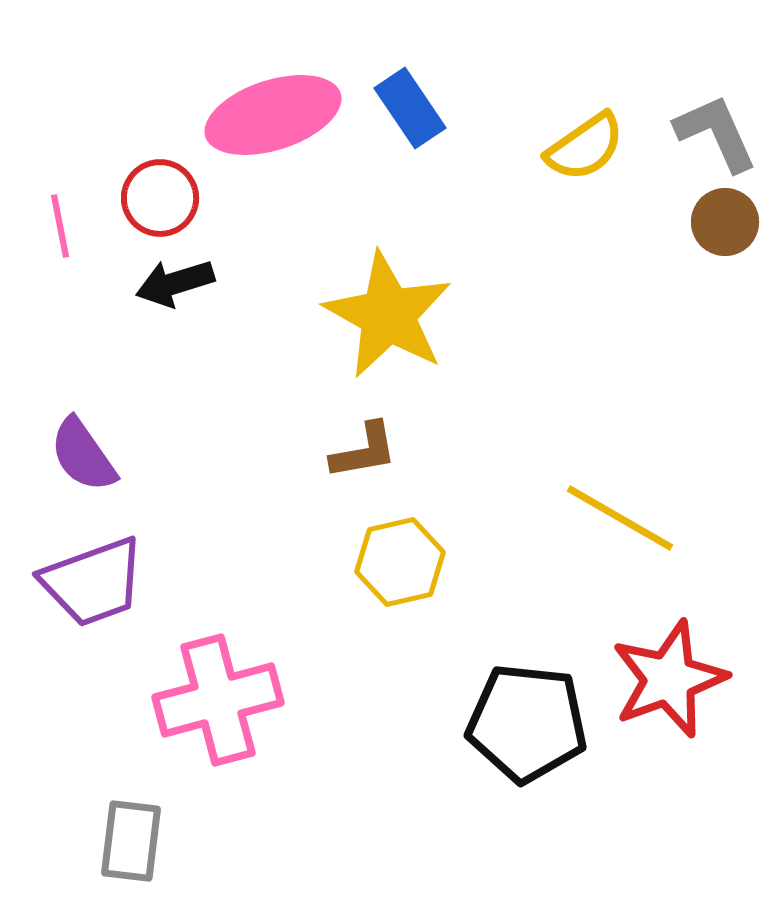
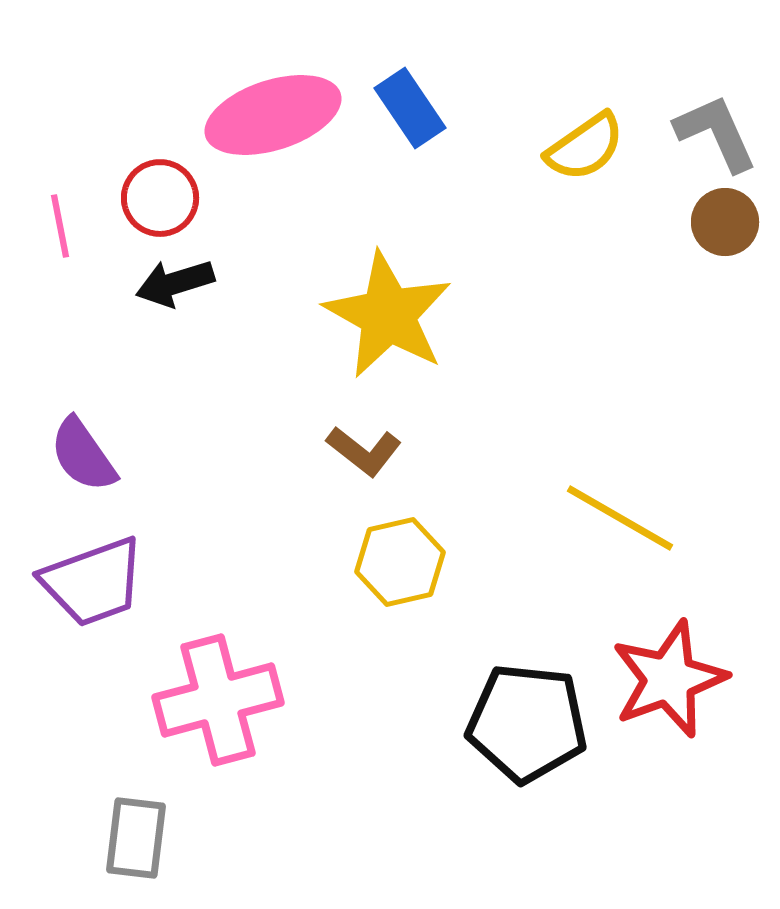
brown L-shape: rotated 48 degrees clockwise
gray rectangle: moved 5 px right, 3 px up
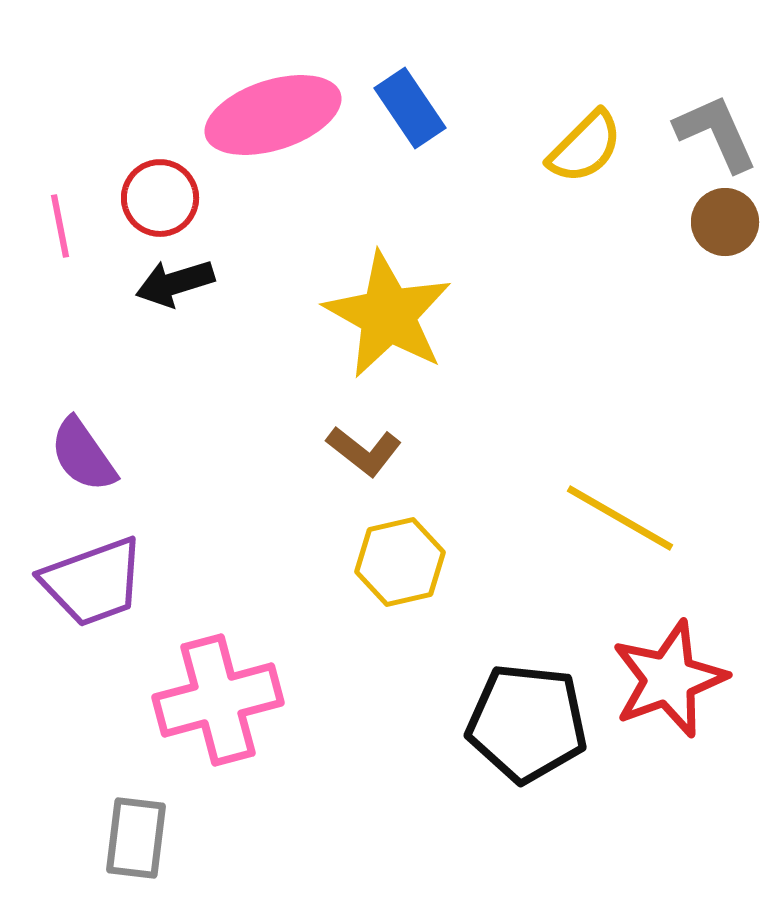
yellow semicircle: rotated 10 degrees counterclockwise
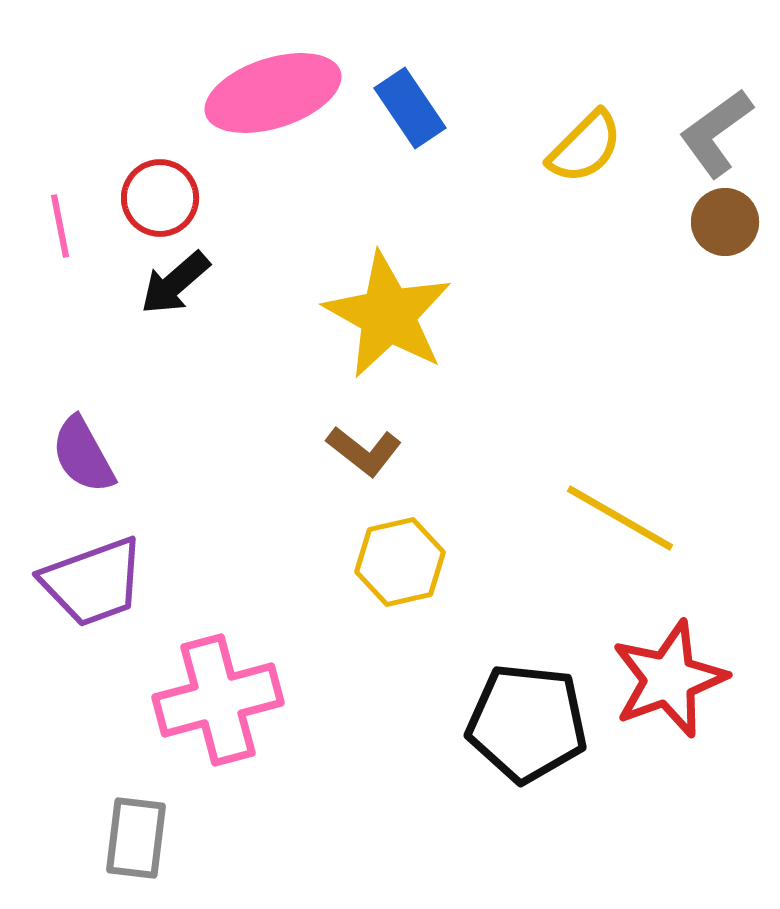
pink ellipse: moved 22 px up
gray L-shape: rotated 102 degrees counterclockwise
black arrow: rotated 24 degrees counterclockwise
purple semicircle: rotated 6 degrees clockwise
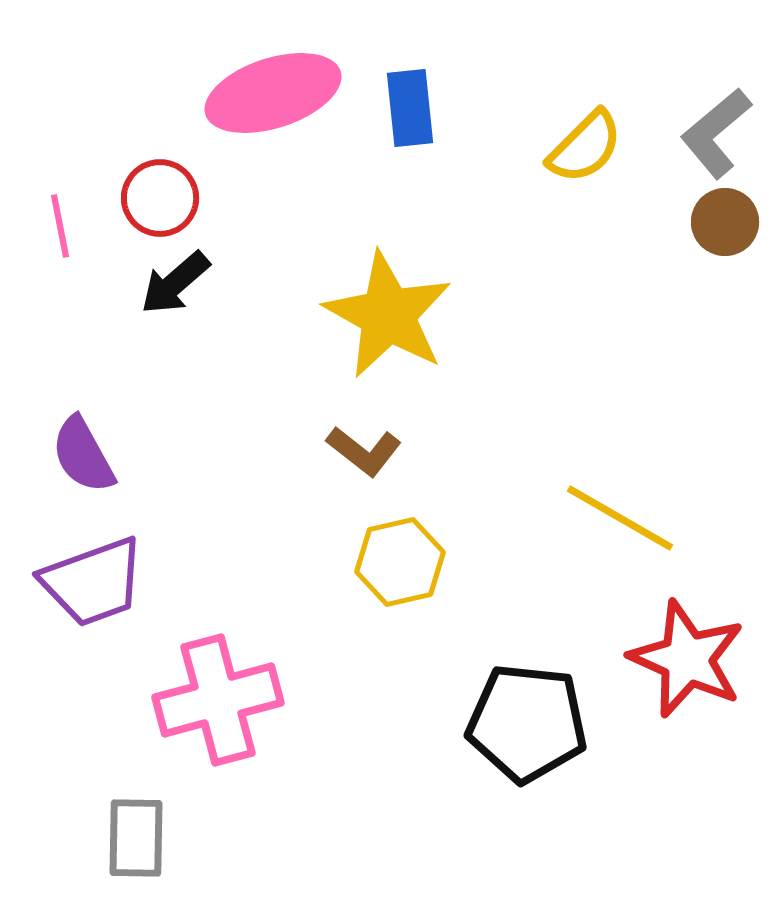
blue rectangle: rotated 28 degrees clockwise
gray L-shape: rotated 4 degrees counterclockwise
red star: moved 18 px right, 20 px up; rotated 28 degrees counterclockwise
gray rectangle: rotated 6 degrees counterclockwise
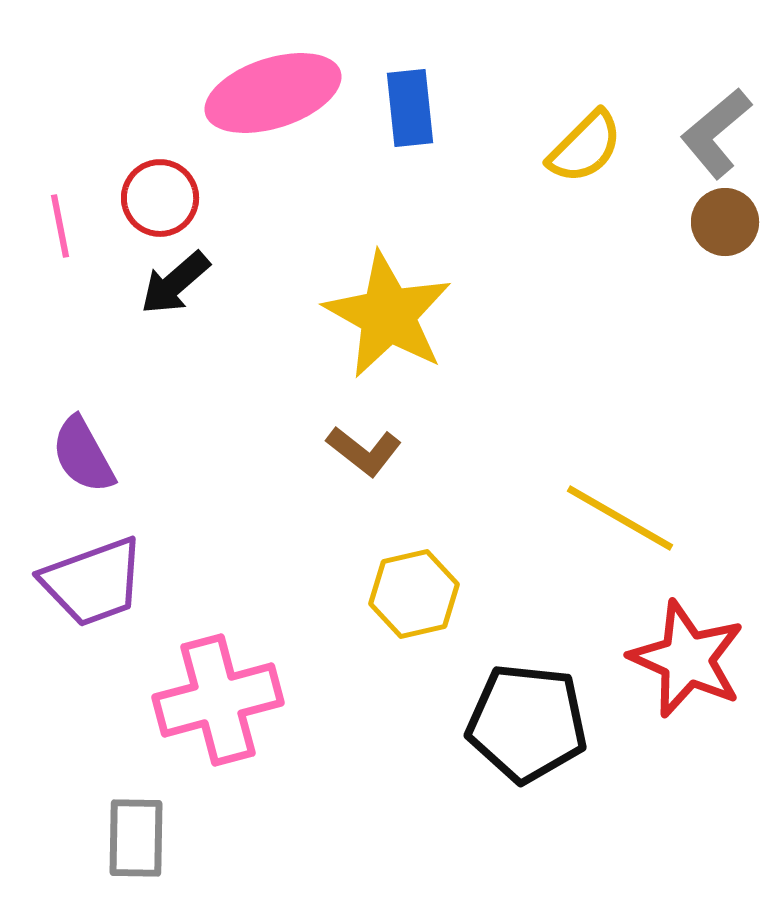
yellow hexagon: moved 14 px right, 32 px down
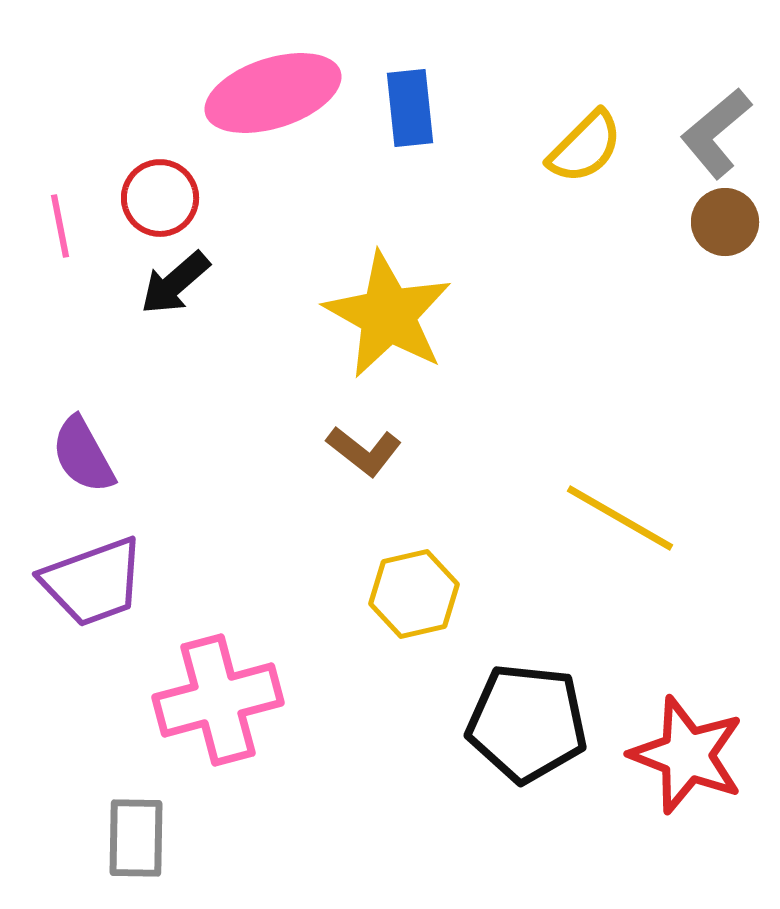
red star: moved 96 px down; rotated 3 degrees counterclockwise
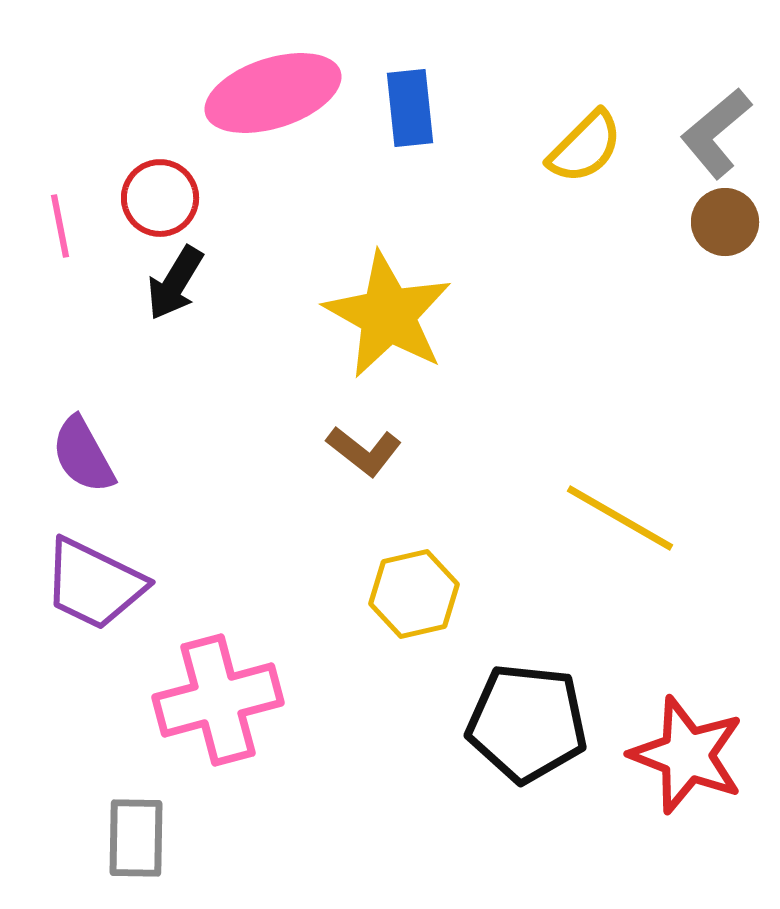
black arrow: rotated 18 degrees counterclockwise
purple trapezoid: moved 1 px right, 2 px down; rotated 46 degrees clockwise
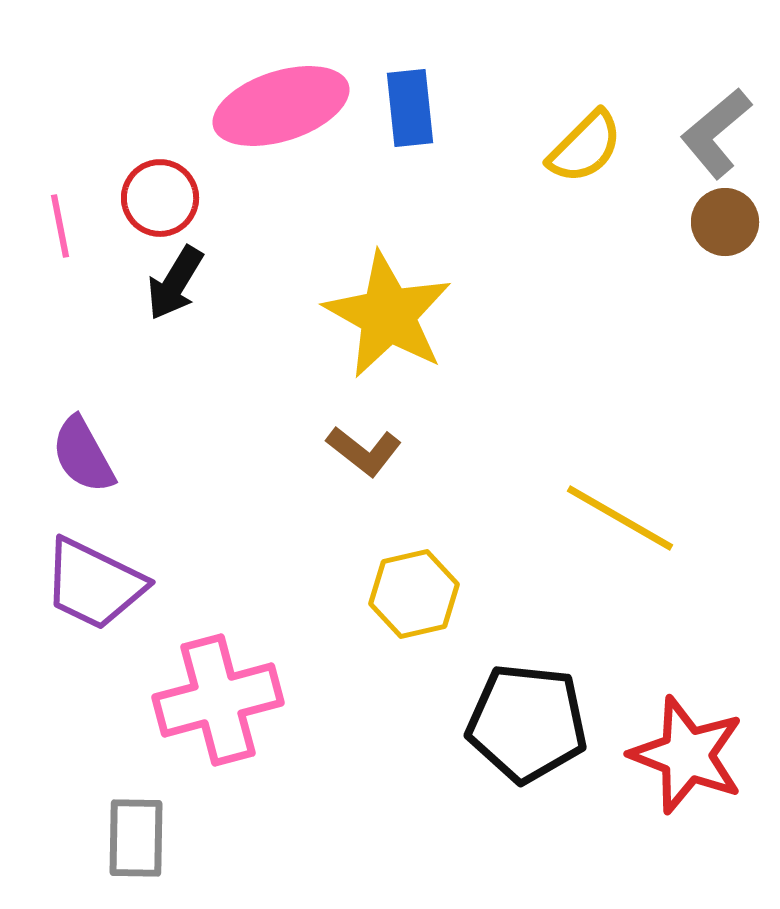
pink ellipse: moved 8 px right, 13 px down
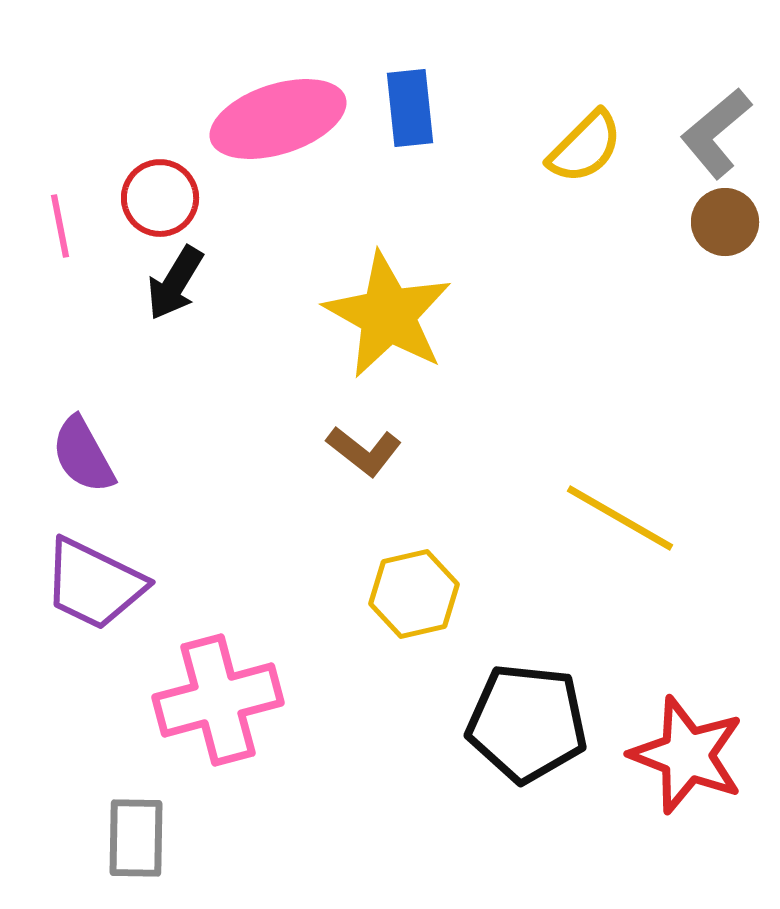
pink ellipse: moved 3 px left, 13 px down
